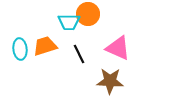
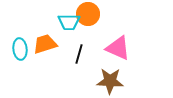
orange trapezoid: moved 2 px up
black line: rotated 42 degrees clockwise
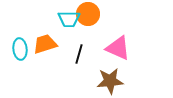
cyan trapezoid: moved 3 px up
brown star: rotated 8 degrees counterclockwise
